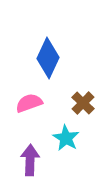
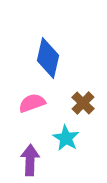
blue diamond: rotated 12 degrees counterclockwise
pink semicircle: moved 3 px right
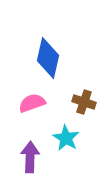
brown cross: moved 1 px right, 1 px up; rotated 25 degrees counterclockwise
purple arrow: moved 3 px up
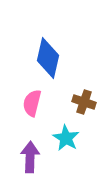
pink semicircle: rotated 56 degrees counterclockwise
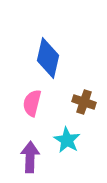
cyan star: moved 1 px right, 2 px down
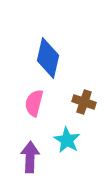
pink semicircle: moved 2 px right
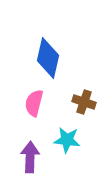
cyan star: rotated 24 degrees counterclockwise
